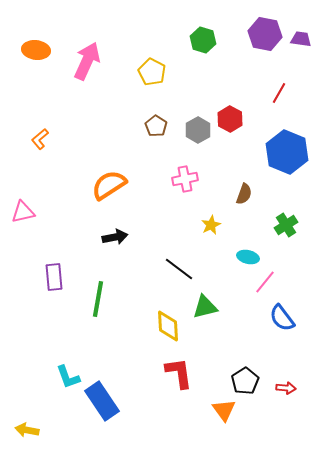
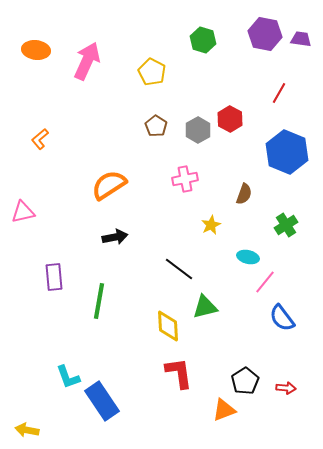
green line: moved 1 px right, 2 px down
orange triangle: rotated 45 degrees clockwise
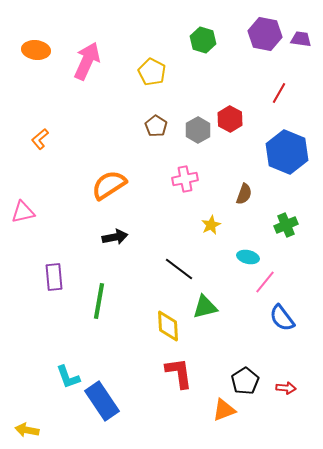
green cross: rotated 10 degrees clockwise
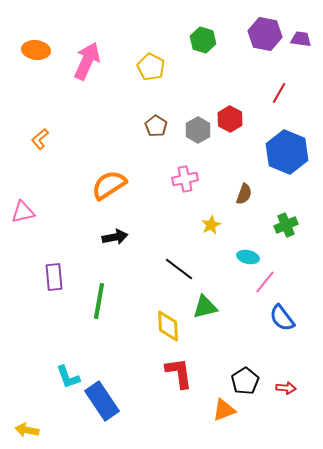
yellow pentagon: moved 1 px left, 5 px up
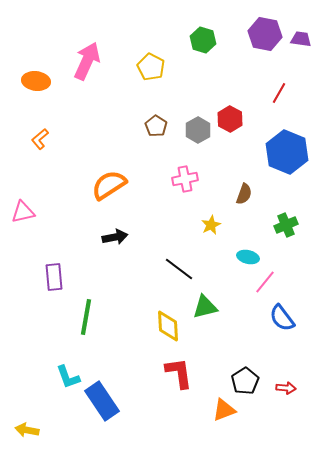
orange ellipse: moved 31 px down
green line: moved 13 px left, 16 px down
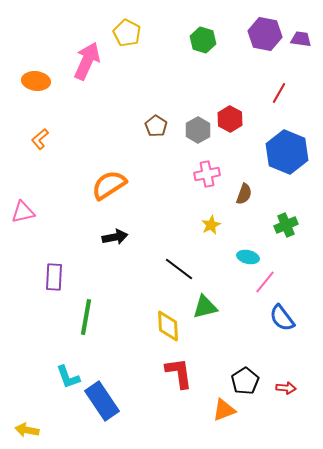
yellow pentagon: moved 24 px left, 34 px up
pink cross: moved 22 px right, 5 px up
purple rectangle: rotated 8 degrees clockwise
